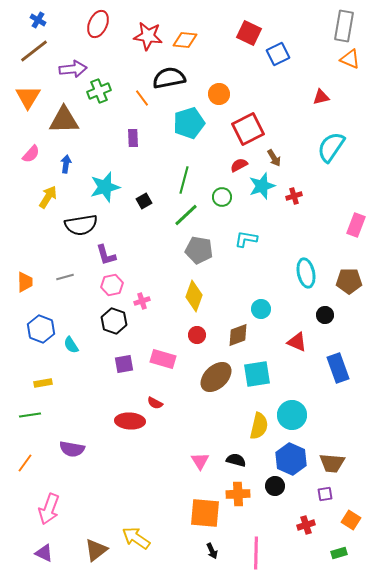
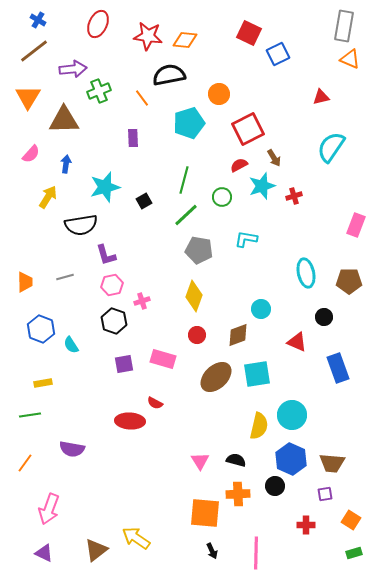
black semicircle at (169, 78): moved 3 px up
black circle at (325, 315): moved 1 px left, 2 px down
red cross at (306, 525): rotated 18 degrees clockwise
green rectangle at (339, 553): moved 15 px right
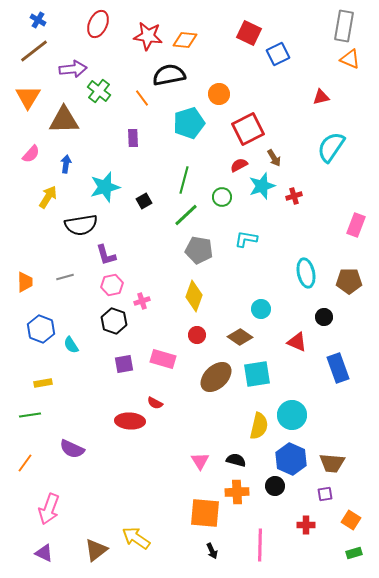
green cross at (99, 91): rotated 30 degrees counterclockwise
brown diamond at (238, 335): moved 2 px right, 2 px down; rotated 55 degrees clockwise
purple semicircle at (72, 449): rotated 15 degrees clockwise
orange cross at (238, 494): moved 1 px left, 2 px up
pink line at (256, 553): moved 4 px right, 8 px up
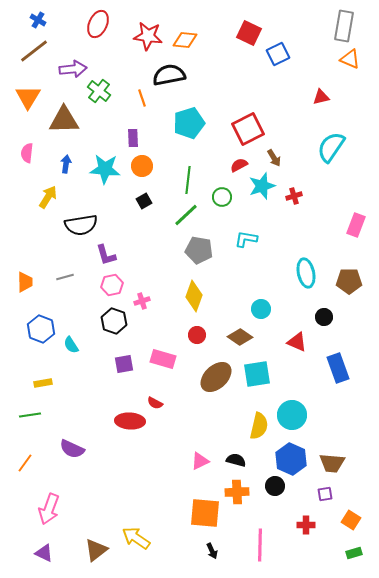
orange circle at (219, 94): moved 77 px left, 72 px down
orange line at (142, 98): rotated 18 degrees clockwise
pink semicircle at (31, 154): moved 4 px left, 1 px up; rotated 144 degrees clockwise
green line at (184, 180): moved 4 px right; rotated 8 degrees counterclockwise
cyan star at (105, 187): moved 18 px up; rotated 20 degrees clockwise
pink triangle at (200, 461): rotated 36 degrees clockwise
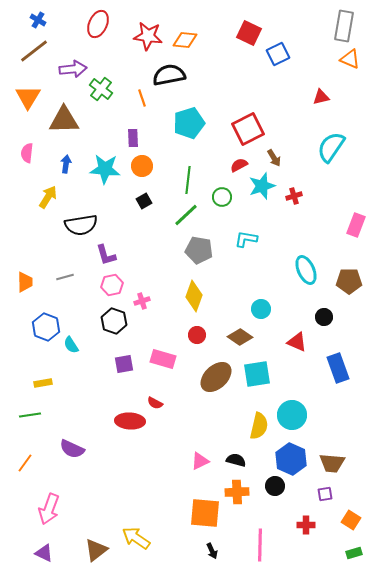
green cross at (99, 91): moved 2 px right, 2 px up
cyan ellipse at (306, 273): moved 3 px up; rotated 12 degrees counterclockwise
blue hexagon at (41, 329): moved 5 px right, 2 px up
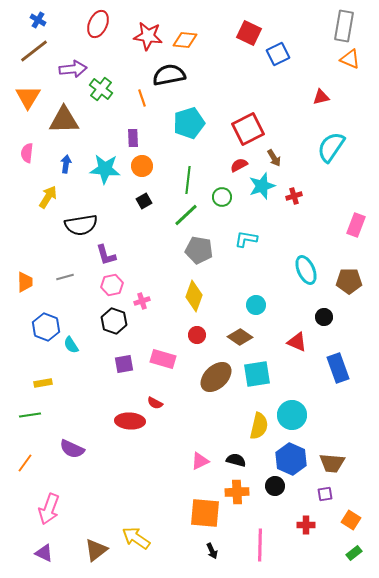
cyan circle at (261, 309): moved 5 px left, 4 px up
green rectangle at (354, 553): rotated 21 degrees counterclockwise
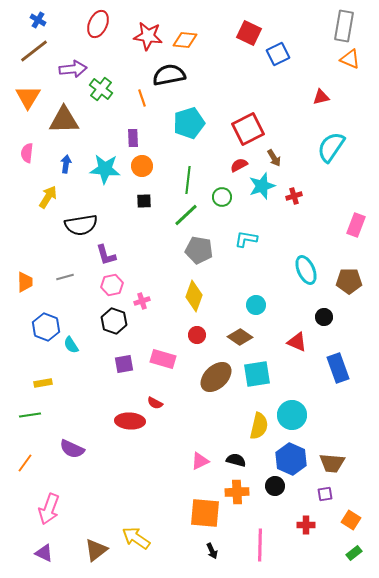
black square at (144, 201): rotated 28 degrees clockwise
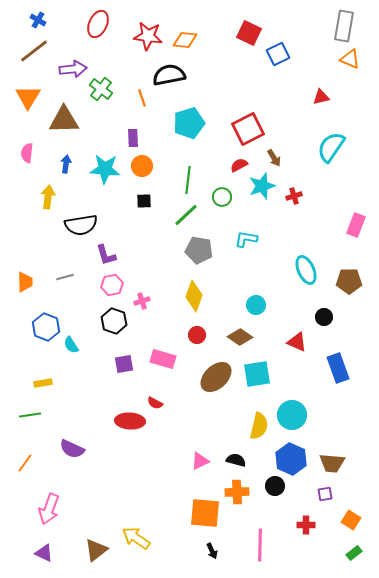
yellow arrow at (48, 197): rotated 25 degrees counterclockwise
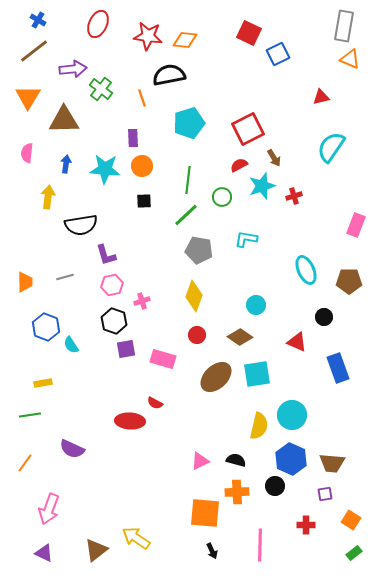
purple square at (124, 364): moved 2 px right, 15 px up
